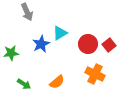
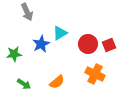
red square: rotated 16 degrees clockwise
green star: moved 3 px right, 1 px down
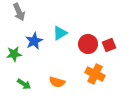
gray arrow: moved 8 px left
blue star: moved 7 px left, 3 px up
orange semicircle: rotated 56 degrees clockwise
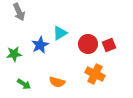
blue star: moved 6 px right, 4 px down
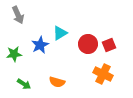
gray arrow: moved 1 px left, 3 px down
orange cross: moved 8 px right
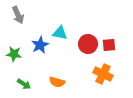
cyan triangle: rotated 42 degrees clockwise
red square: rotated 16 degrees clockwise
green star: rotated 14 degrees clockwise
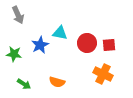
red circle: moved 1 px left, 1 px up
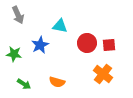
cyan triangle: moved 7 px up
orange cross: rotated 12 degrees clockwise
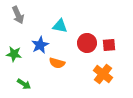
orange semicircle: moved 19 px up
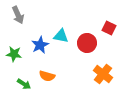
cyan triangle: moved 1 px right, 10 px down
red square: moved 17 px up; rotated 32 degrees clockwise
orange semicircle: moved 10 px left, 13 px down
